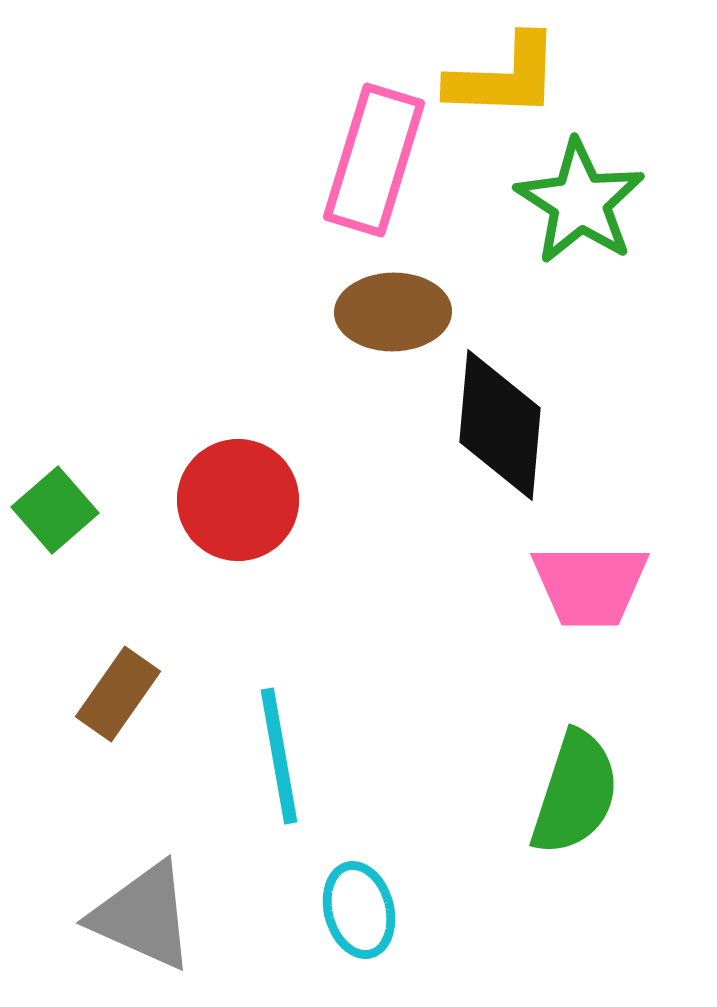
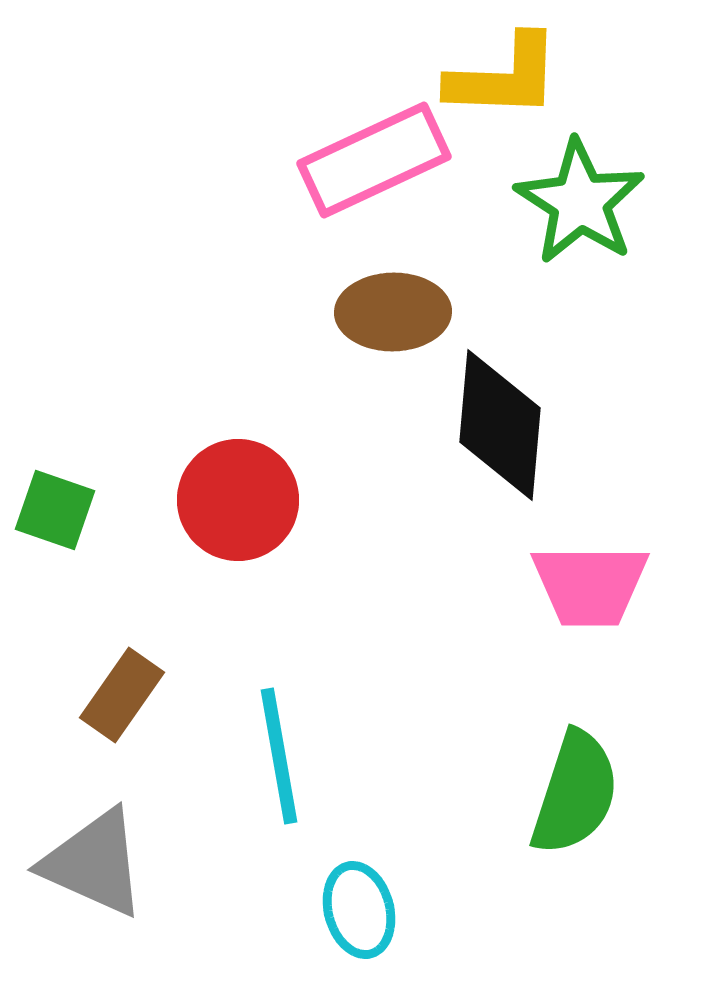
pink rectangle: rotated 48 degrees clockwise
green square: rotated 30 degrees counterclockwise
brown rectangle: moved 4 px right, 1 px down
gray triangle: moved 49 px left, 53 px up
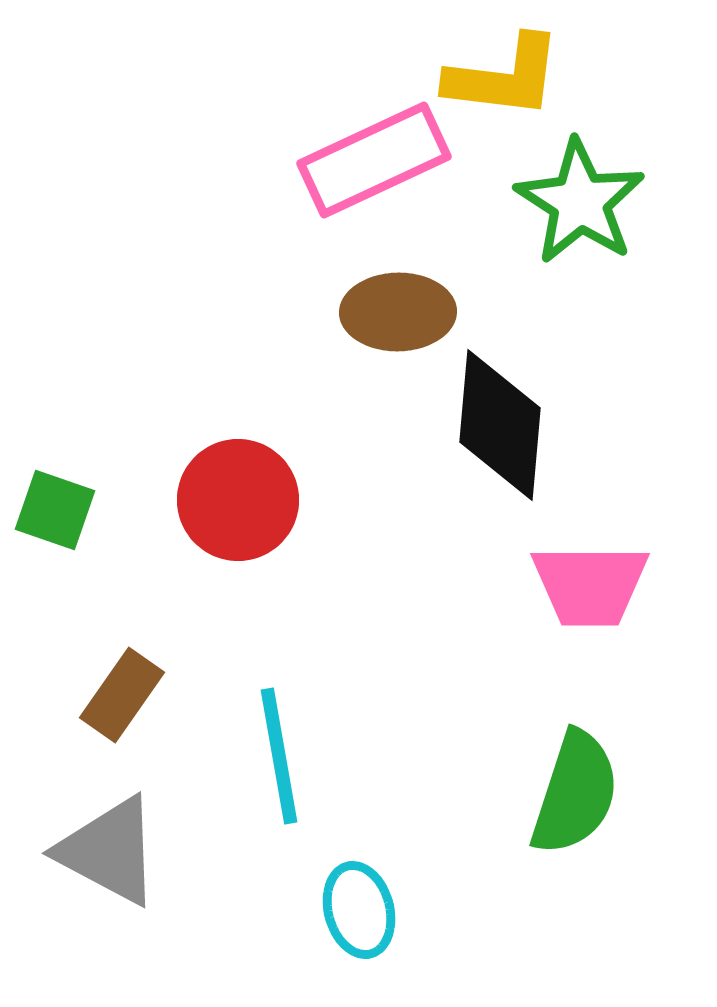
yellow L-shape: rotated 5 degrees clockwise
brown ellipse: moved 5 px right
gray triangle: moved 15 px right, 12 px up; rotated 4 degrees clockwise
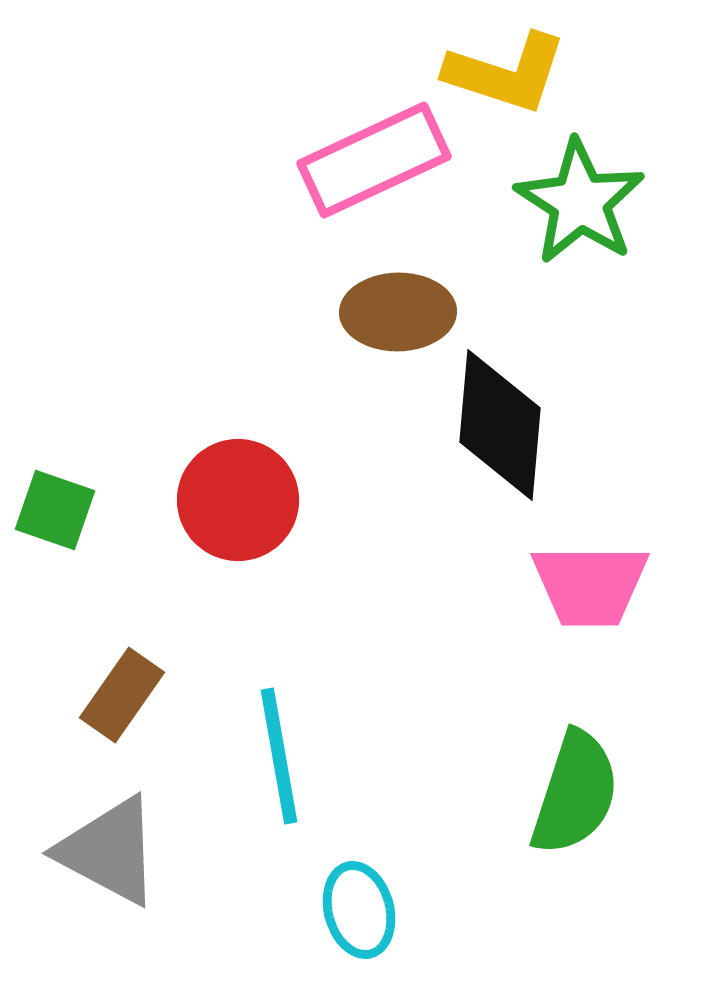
yellow L-shape: moved 2 px right, 4 px up; rotated 11 degrees clockwise
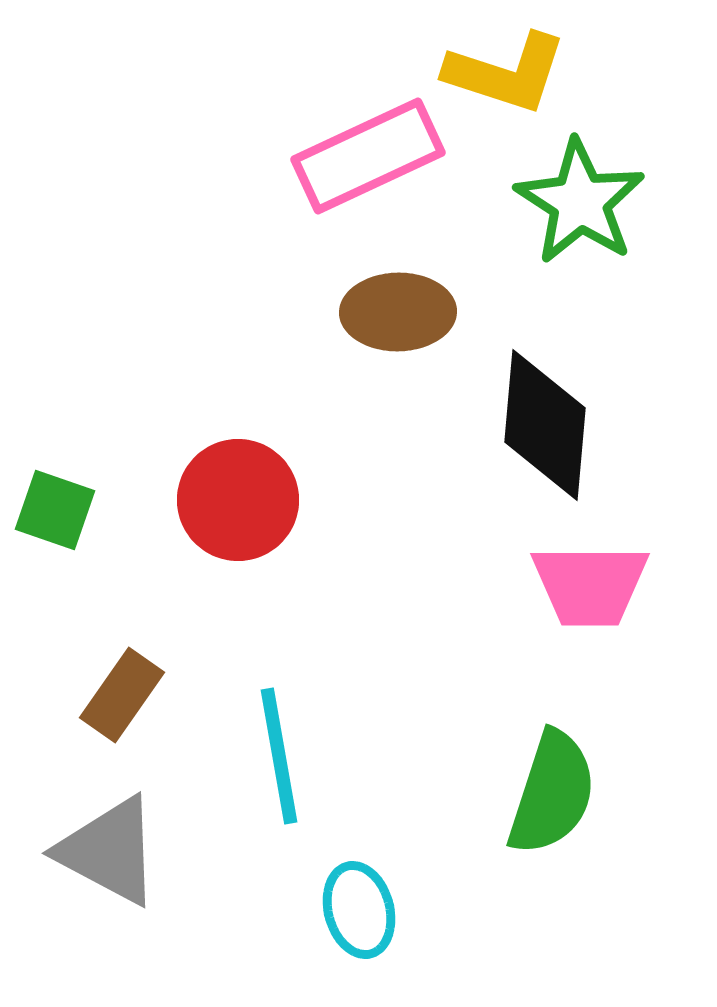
pink rectangle: moved 6 px left, 4 px up
black diamond: moved 45 px right
green semicircle: moved 23 px left
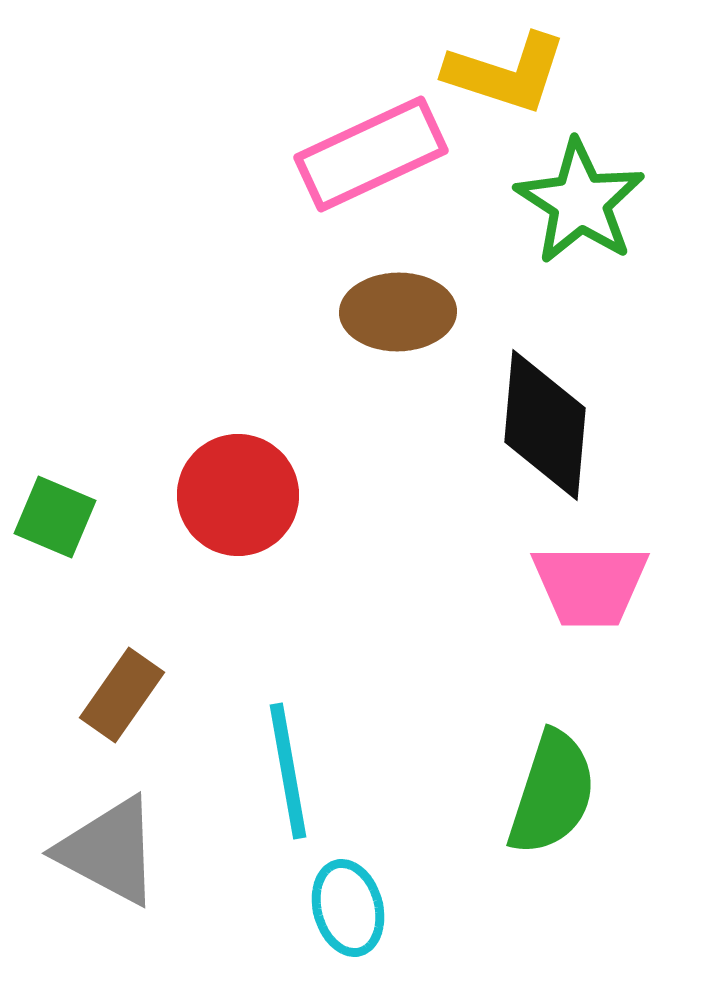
pink rectangle: moved 3 px right, 2 px up
red circle: moved 5 px up
green square: moved 7 px down; rotated 4 degrees clockwise
cyan line: moved 9 px right, 15 px down
cyan ellipse: moved 11 px left, 2 px up
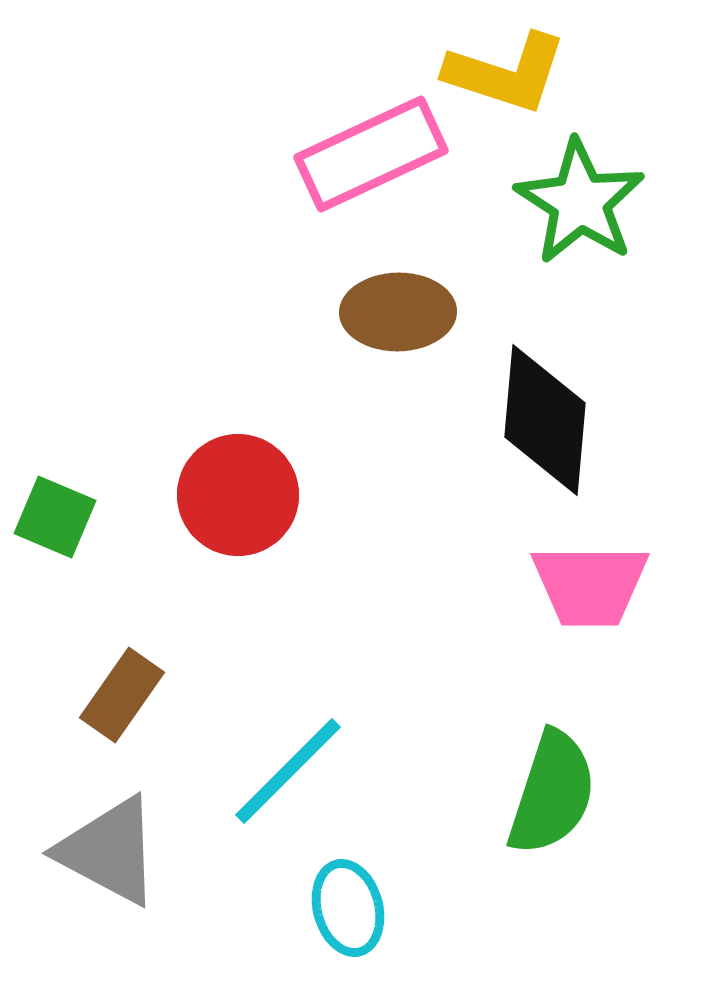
black diamond: moved 5 px up
cyan line: rotated 55 degrees clockwise
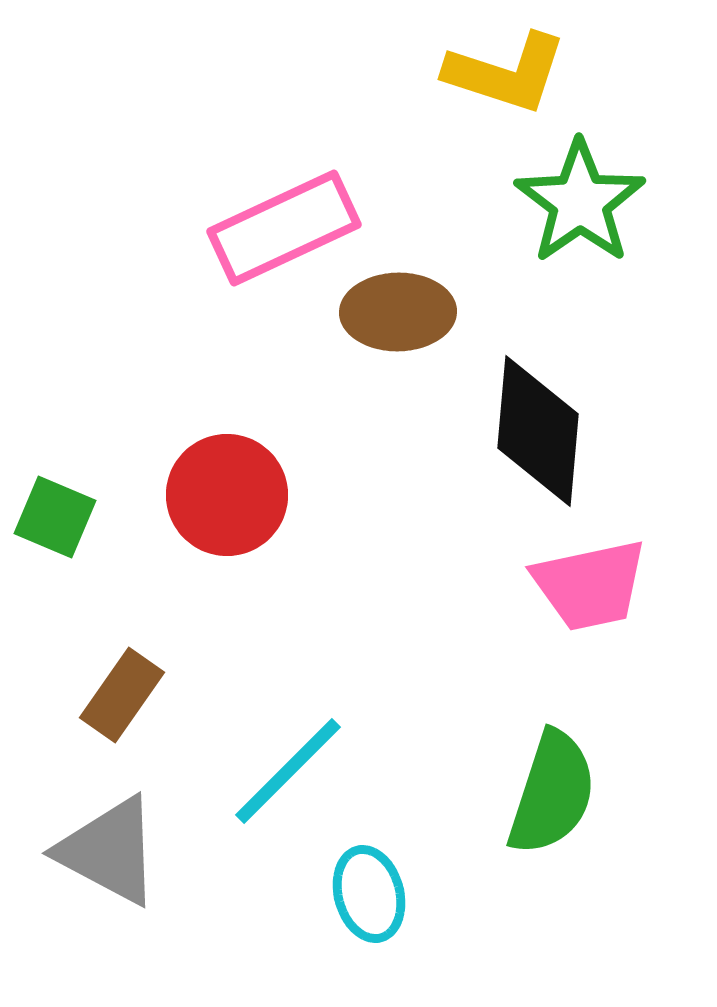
pink rectangle: moved 87 px left, 74 px down
green star: rotated 4 degrees clockwise
black diamond: moved 7 px left, 11 px down
red circle: moved 11 px left
pink trapezoid: rotated 12 degrees counterclockwise
cyan ellipse: moved 21 px right, 14 px up
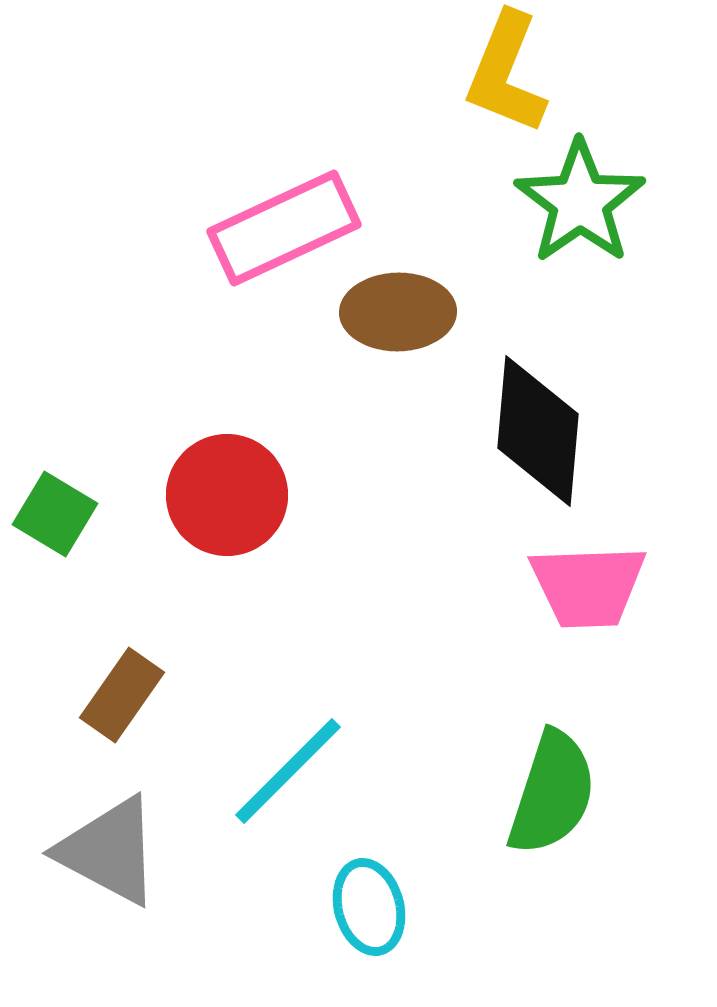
yellow L-shape: rotated 94 degrees clockwise
green square: moved 3 px up; rotated 8 degrees clockwise
pink trapezoid: moved 2 px left, 1 px down; rotated 10 degrees clockwise
cyan ellipse: moved 13 px down
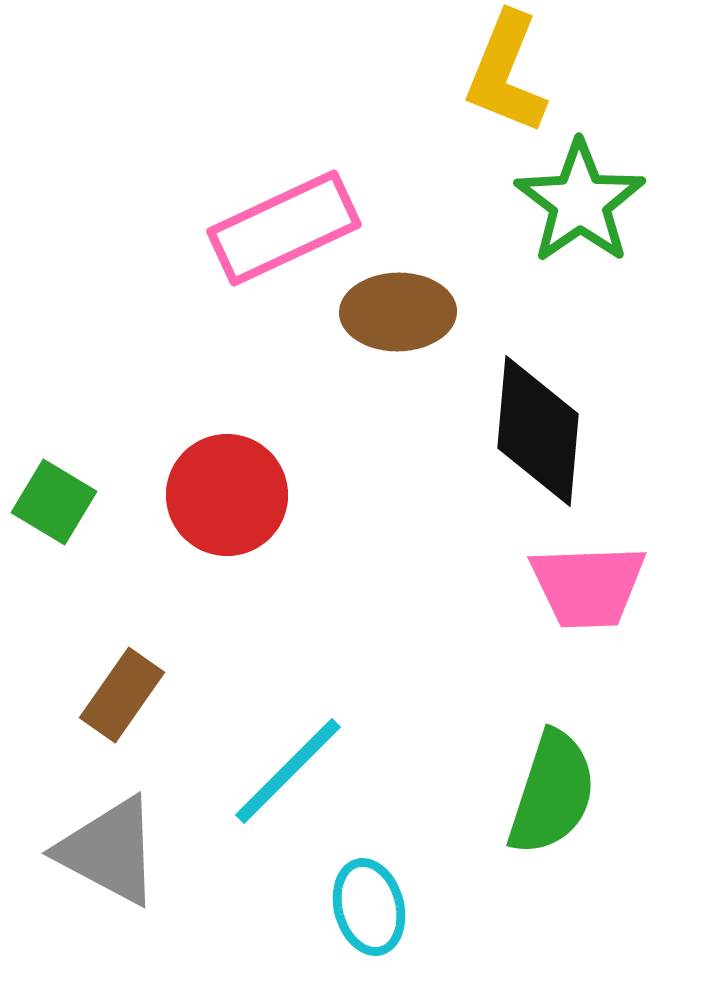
green square: moved 1 px left, 12 px up
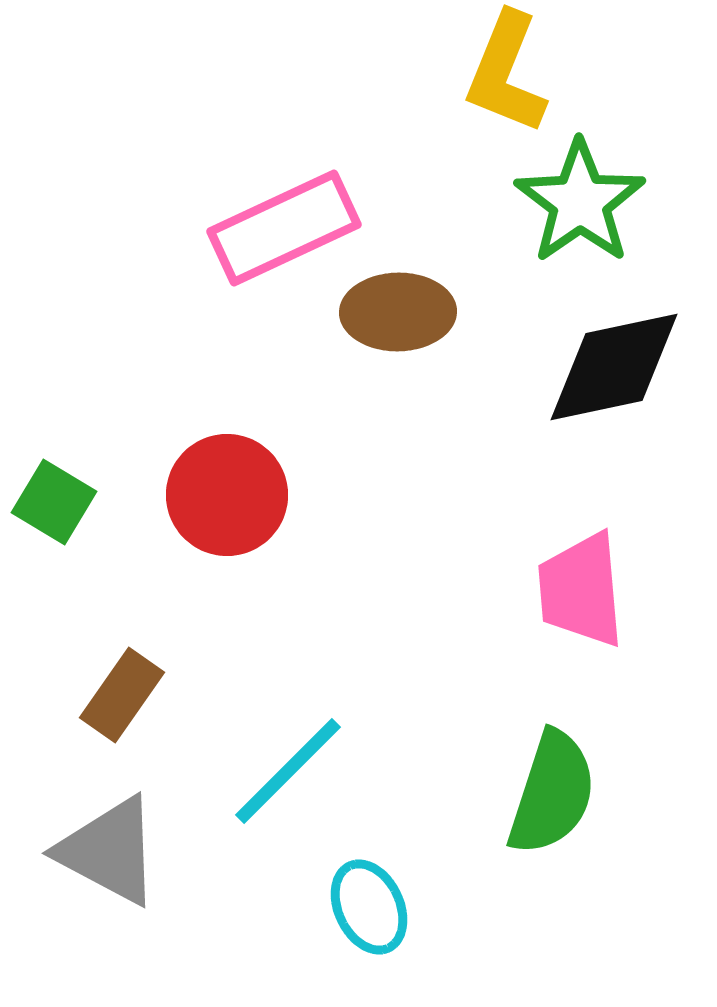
black diamond: moved 76 px right, 64 px up; rotated 73 degrees clockwise
pink trapezoid: moved 7 px left, 4 px down; rotated 87 degrees clockwise
cyan ellipse: rotated 10 degrees counterclockwise
